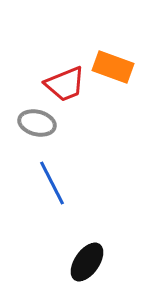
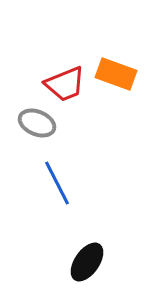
orange rectangle: moved 3 px right, 7 px down
gray ellipse: rotated 9 degrees clockwise
blue line: moved 5 px right
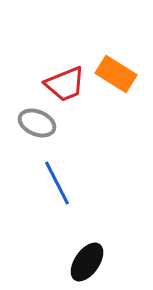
orange rectangle: rotated 12 degrees clockwise
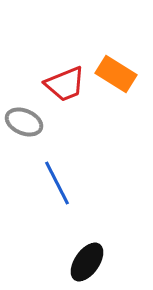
gray ellipse: moved 13 px left, 1 px up
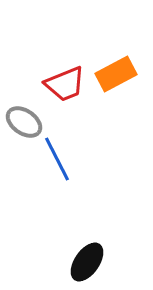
orange rectangle: rotated 60 degrees counterclockwise
gray ellipse: rotated 12 degrees clockwise
blue line: moved 24 px up
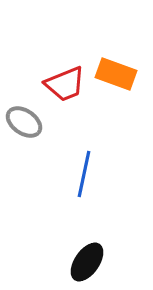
orange rectangle: rotated 48 degrees clockwise
blue line: moved 27 px right, 15 px down; rotated 39 degrees clockwise
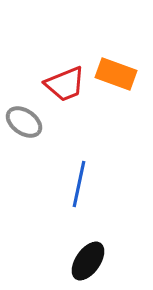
blue line: moved 5 px left, 10 px down
black ellipse: moved 1 px right, 1 px up
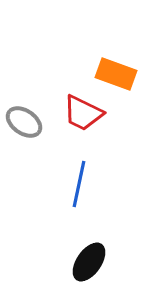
red trapezoid: moved 18 px right, 29 px down; rotated 48 degrees clockwise
black ellipse: moved 1 px right, 1 px down
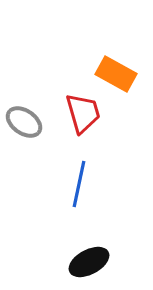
orange rectangle: rotated 9 degrees clockwise
red trapezoid: rotated 132 degrees counterclockwise
black ellipse: rotated 27 degrees clockwise
